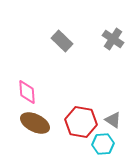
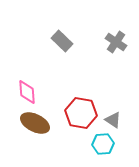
gray cross: moved 3 px right, 3 px down
red hexagon: moved 9 px up
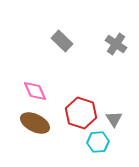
gray cross: moved 2 px down
pink diamond: moved 8 px right, 1 px up; rotated 20 degrees counterclockwise
red hexagon: rotated 8 degrees clockwise
gray triangle: moved 1 px right, 1 px up; rotated 24 degrees clockwise
cyan hexagon: moved 5 px left, 2 px up
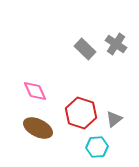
gray rectangle: moved 23 px right, 8 px down
gray triangle: rotated 24 degrees clockwise
brown ellipse: moved 3 px right, 5 px down
cyan hexagon: moved 1 px left, 5 px down
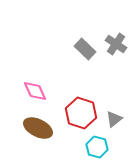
cyan hexagon: rotated 20 degrees clockwise
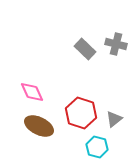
gray cross: rotated 20 degrees counterclockwise
pink diamond: moved 3 px left, 1 px down
brown ellipse: moved 1 px right, 2 px up
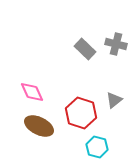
gray triangle: moved 19 px up
